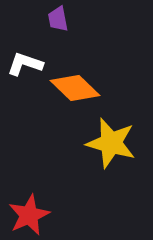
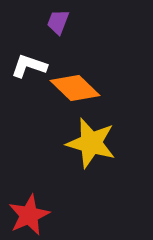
purple trapezoid: moved 3 px down; rotated 32 degrees clockwise
white L-shape: moved 4 px right, 2 px down
yellow star: moved 20 px left
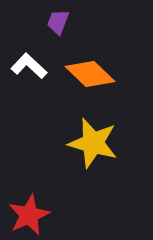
white L-shape: rotated 24 degrees clockwise
orange diamond: moved 15 px right, 14 px up
yellow star: moved 2 px right
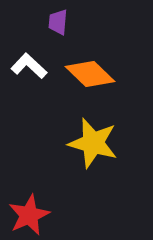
purple trapezoid: rotated 16 degrees counterclockwise
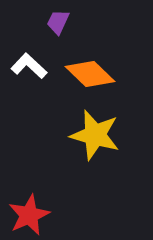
purple trapezoid: rotated 20 degrees clockwise
yellow star: moved 2 px right, 8 px up
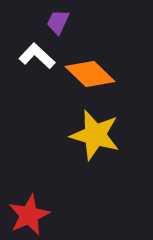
white L-shape: moved 8 px right, 10 px up
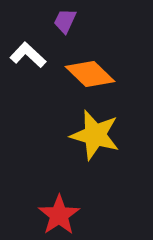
purple trapezoid: moved 7 px right, 1 px up
white L-shape: moved 9 px left, 1 px up
red star: moved 30 px right; rotated 9 degrees counterclockwise
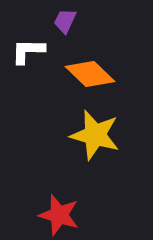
white L-shape: moved 4 px up; rotated 42 degrees counterclockwise
red star: rotated 21 degrees counterclockwise
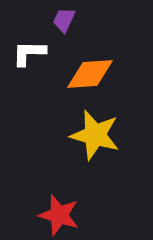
purple trapezoid: moved 1 px left, 1 px up
white L-shape: moved 1 px right, 2 px down
orange diamond: rotated 48 degrees counterclockwise
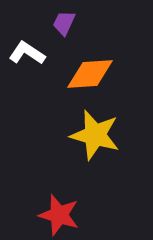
purple trapezoid: moved 3 px down
white L-shape: moved 2 px left; rotated 33 degrees clockwise
